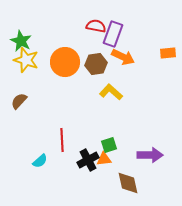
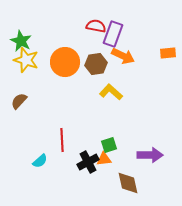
orange arrow: moved 1 px up
black cross: moved 2 px down
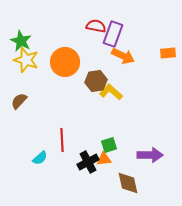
brown hexagon: moved 17 px down
cyan semicircle: moved 3 px up
